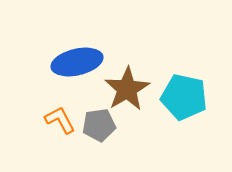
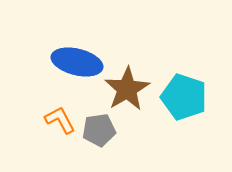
blue ellipse: rotated 27 degrees clockwise
cyan pentagon: rotated 6 degrees clockwise
gray pentagon: moved 5 px down
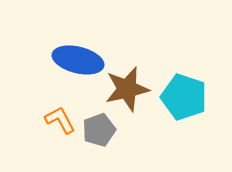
blue ellipse: moved 1 px right, 2 px up
brown star: rotated 18 degrees clockwise
gray pentagon: rotated 12 degrees counterclockwise
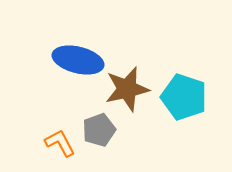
orange L-shape: moved 23 px down
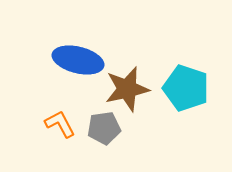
cyan pentagon: moved 2 px right, 9 px up
gray pentagon: moved 5 px right, 2 px up; rotated 12 degrees clockwise
orange L-shape: moved 19 px up
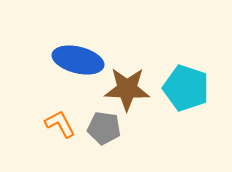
brown star: rotated 15 degrees clockwise
gray pentagon: rotated 16 degrees clockwise
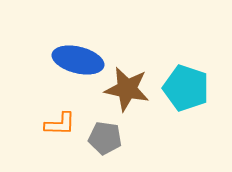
brown star: rotated 9 degrees clockwise
orange L-shape: rotated 120 degrees clockwise
gray pentagon: moved 1 px right, 10 px down
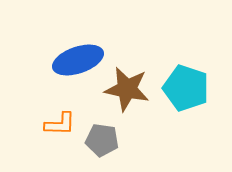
blue ellipse: rotated 33 degrees counterclockwise
gray pentagon: moved 3 px left, 2 px down
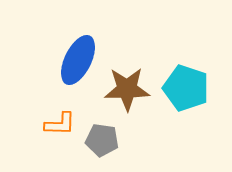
blue ellipse: rotated 45 degrees counterclockwise
brown star: rotated 12 degrees counterclockwise
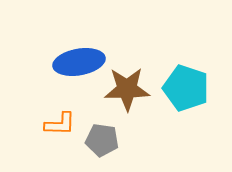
blue ellipse: moved 1 px right, 2 px down; rotated 54 degrees clockwise
